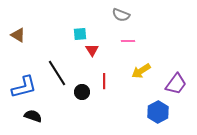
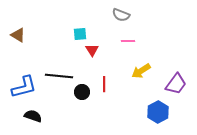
black line: moved 2 px right, 3 px down; rotated 52 degrees counterclockwise
red line: moved 3 px down
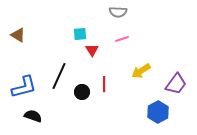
gray semicircle: moved 3 px left, 3 px up; rotated 18 degrees counterclockwise
pink line: moved 6 px left, 2 px up; rotated 16 degrees counterclockwise
black line: rotated 72 degrees counterclockwise
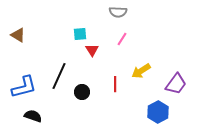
pink line: rotated 40 degrees counterclockwise
red line: moved 11 px right
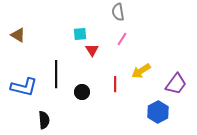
gray semicircle: rotated 78 degrees clockwise
black line: moved 3 px left, 2 px up; rotated 24 degrees counterclockwise
blue L-shape: rotated 28 degrees clockwise
black semicircle: moved 11 px right, 4 px down; rotated 66 degrees clockwise
